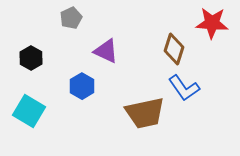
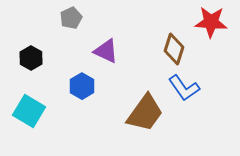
red star: moved 1 px left, 1 px up
brown trapezoid: rotated 42 degrees counterclockwise
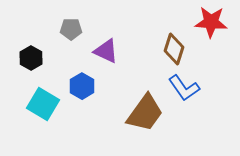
gray pentagon: moved 11 px down; rotated 25 degrees clockwise
cyan square: moved 14 px right, 7 px up
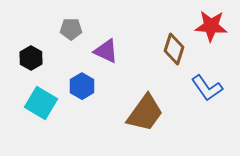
red star: moved 4 px down
blue L-shape: moved 23 px right
cyan square: moved 2 px left, 1 px up
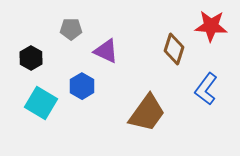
blue L-shape: moved 1 px left, 1 px down; rotated 72 degrees clockwise
brown trapezoid: moved 2 px right
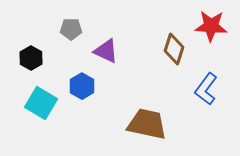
brown trapezoid: moved 11 px down; rotated 114 degrees counterclockwise
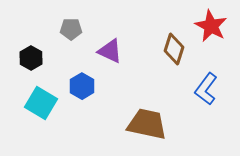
red star: rotated 24 degrees clockwise
purple triangle: moved 4 px right
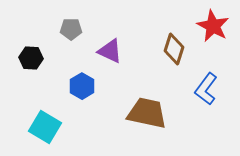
red star: moved 2 px right
black hexagon: rotated 25 degrees counterclockwise
cyan square: moved 4 px right, 24 px down
brown trapezoid: moved 11 px up
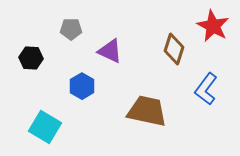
brown trapezoid: moved 2 px up
